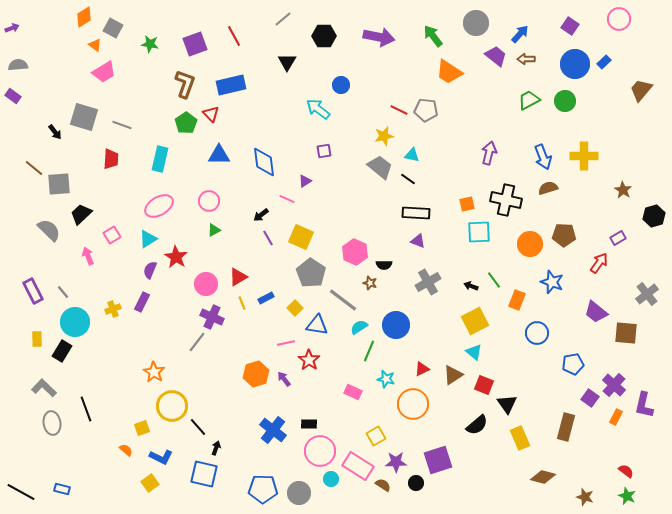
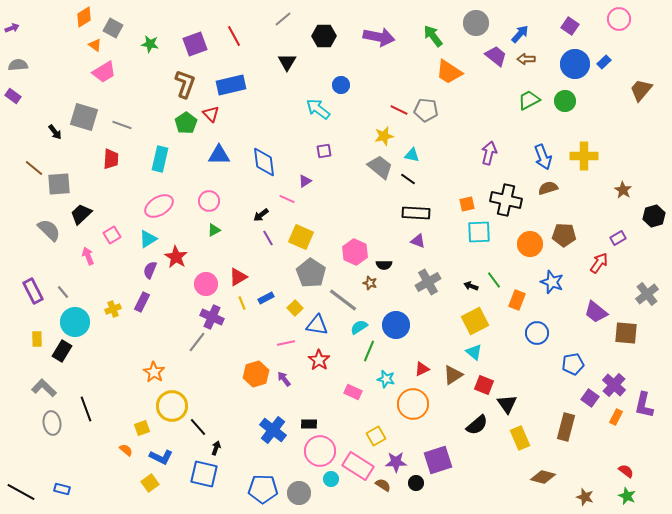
red star at (309, 360): moved 10 px right
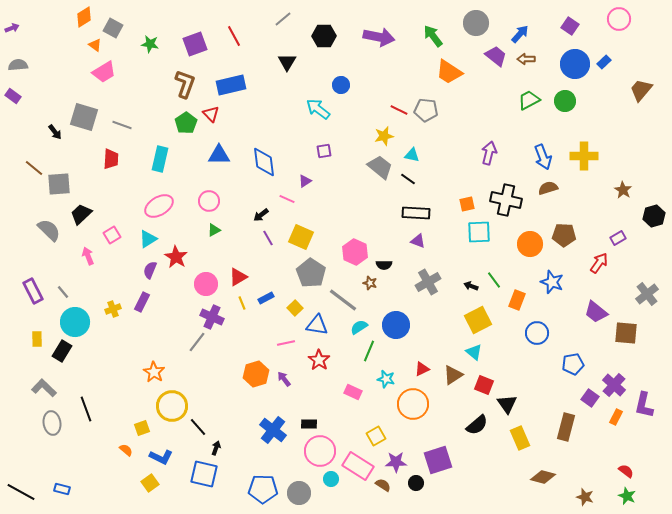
yellow square at (475, 321): moved 3 px right, 1 px up
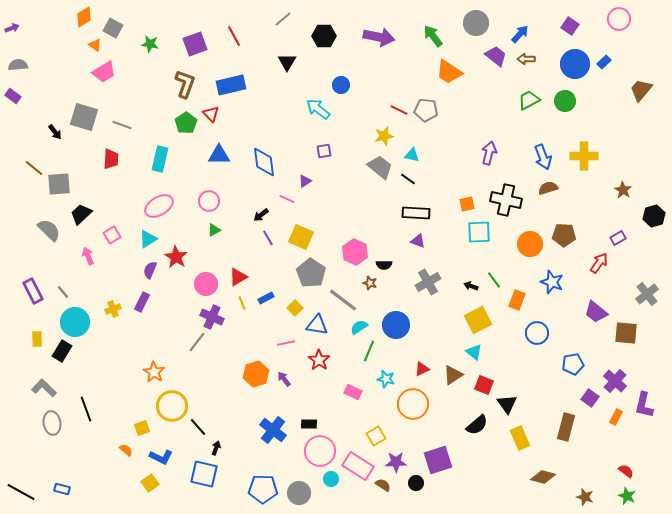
purple cross at (614, 385): moved 1 px right, 4 px up
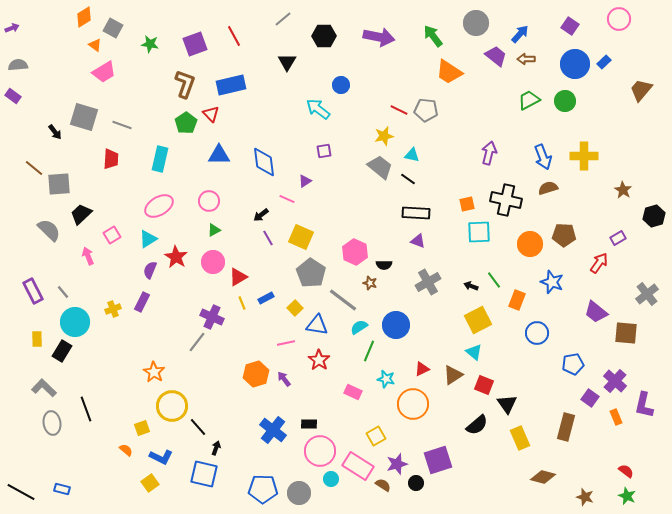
pink circle at (206, 284): moved 7 px right, 22 px up
orange rectangle at (616, 417): rotated 49 degrees counterclockwise
purple star at (396, 462): moved 1 px right, 2 px down; rotated 15 degrees counterclockwise
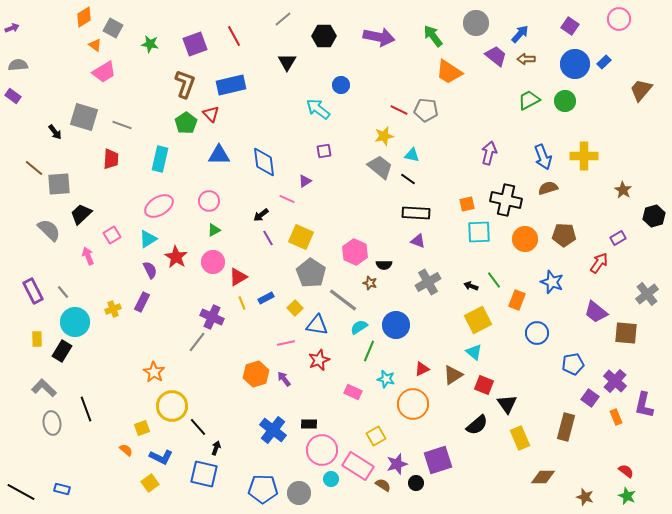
orange circle at (530, 244): moved 5 px left, 5 px up
purple semicircle at (150, 270): rotated 132 degrees clockwise
red star at (319, 360): rotated 15 degrees clockwise
pink circle at (320, 451): moved 2 px right, 1 px up
brown diamond at (543, 477): rotated 15 degrees counterclockwise
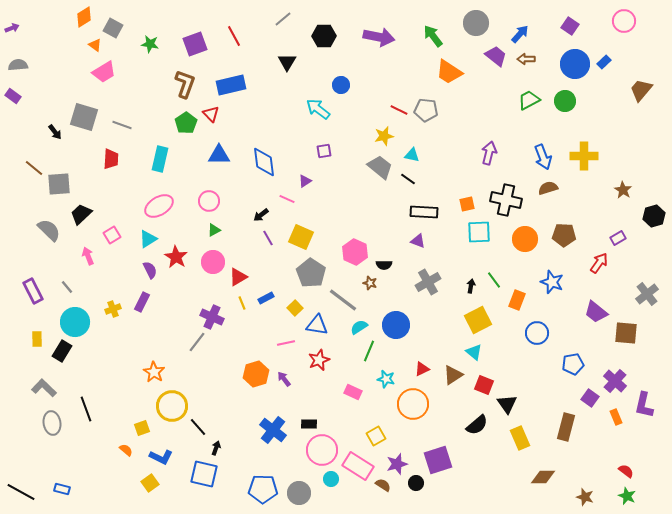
pink circle at (619, 19): moved 5 px right, 2 px down
black rectangle at (416, 213): moved 8 px right, 1 px up
black arrow at (471, 286): rotated 80 degrees clockwise
gray line at (63, 292): moved 4 px right, 5 px up
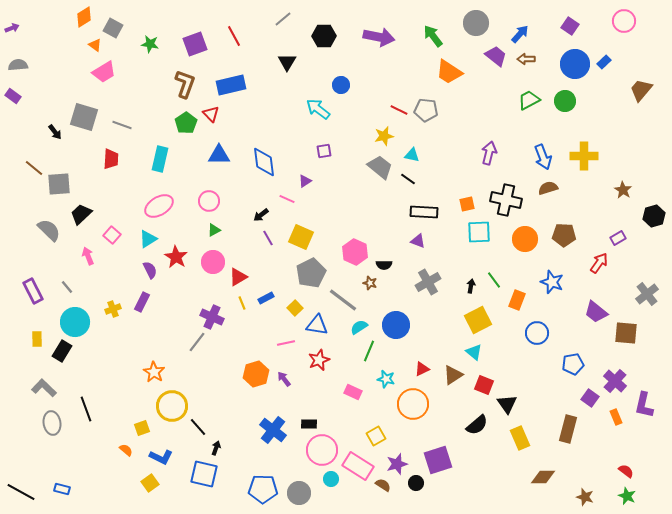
pink square at (112, 235): rotated 18 degrees counterclockwise
gray pentagon at (311, 273): rotated 12 degrees clockwise
brown rectangle at (566, 427): moved 2 px right, 2 px down
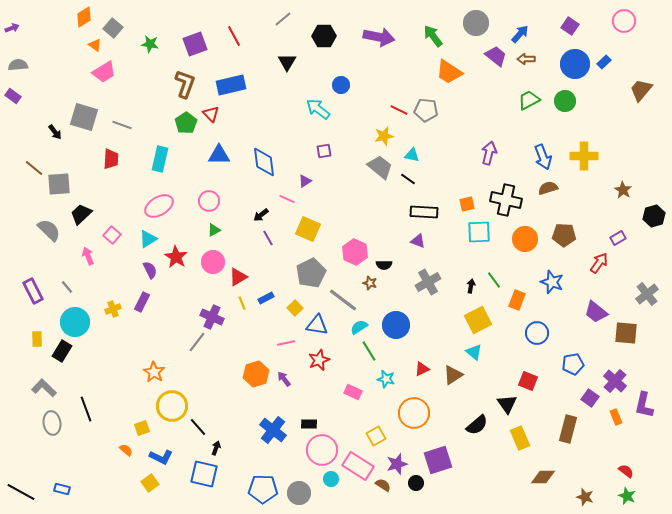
gray square at (113, 28): rotated 12 degrees clockwise
yellow square at (301, 237): moved 7 px right, 8 px up
green line at (369, 351): rotated 55 degrees counterclockwise
red square at (484, 385): moved 44 px right, 4 px up
orange circle at (413, 404): moved 1 px right, 9 px down
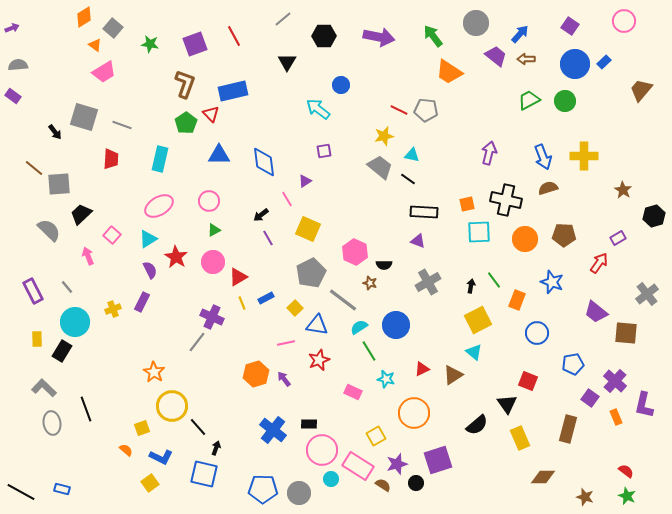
blue rectangle at (231, 85): moved 2 px right, 6 px down
pink line at (287, 199): rotated 35 degrees clockwise
